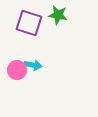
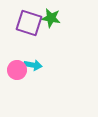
green star: moved 7 px left, 3 px down
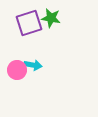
purple square: rotated 36 degrees counterclockwise
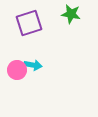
green star: moved 20 px right, 4 px up
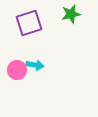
green star: rotated 24 degrees counterclockwise
cyan arrow: moved 2 px right
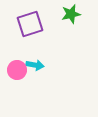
purple square: moved 1 px right, 1 px down
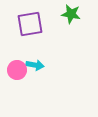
green star: rotated 24 degrees clockwise
purple square: rotated 8 degrees clockwise
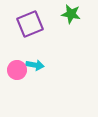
purple square: rotated 12 degrees counterclockwise
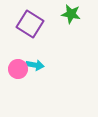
purple square: rotated 36 degrees counterclockwise
pink circle: moved 1 px right, 1 px up
